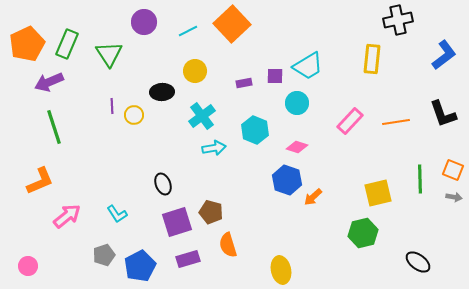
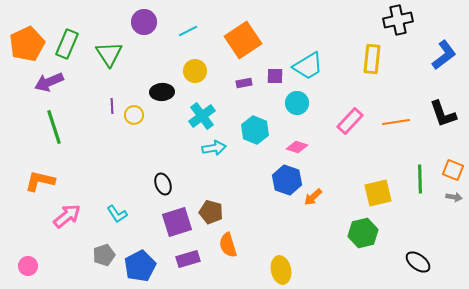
orange square at (232, 24): moved 11 px right, 16 px down; rotated 9 degrees clockwise
orange L-shape at (40, 181): rotated 144 degrees counterclockwise
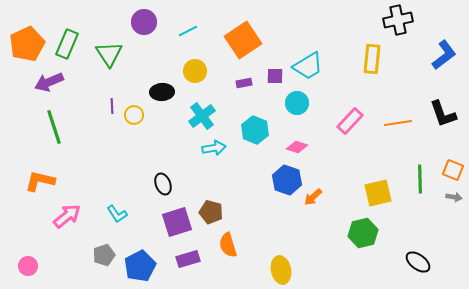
orange line at (396, 122): moved 2 px right, 1 px down
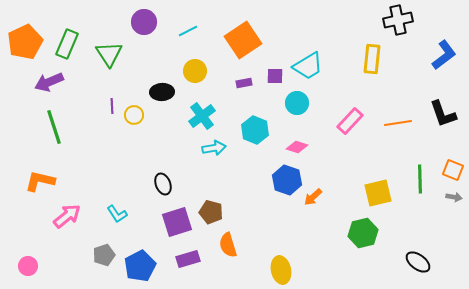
orange pentagon at (27, 44): moved 2 px left, 2 px up
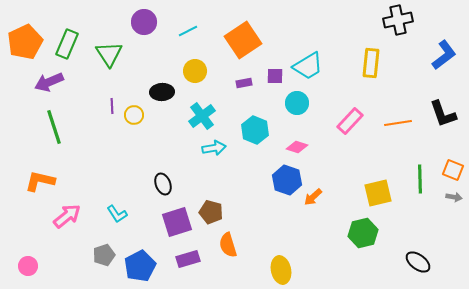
yellow rectangle at (372, 59): moved 1 px left, 4 px down
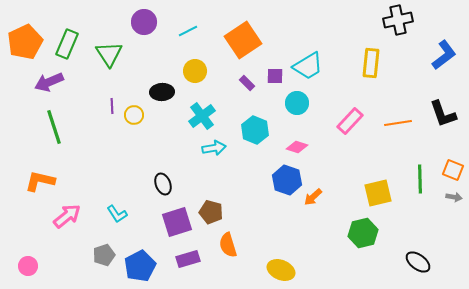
purple rectangle at (244, 83): moved 3 px right; rotated 56 degrees clockwise
yellow ellipse at (281, 270): rotated 56 degrees counterclockwise
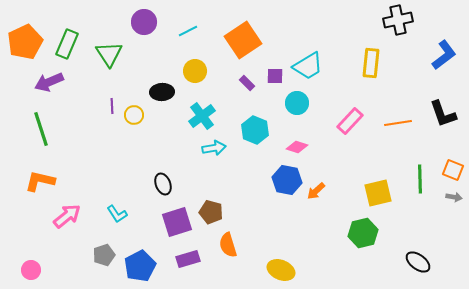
green line at (54, 127): moved 13 px left, 2 px down
blue hexagon at (287, 180): rotated 8 degrees counterclockwise
orange arrow at (313, 197): moved 3 px right, 6 px up
pink circle at (28, 266): moved 3 px right, 4 px down
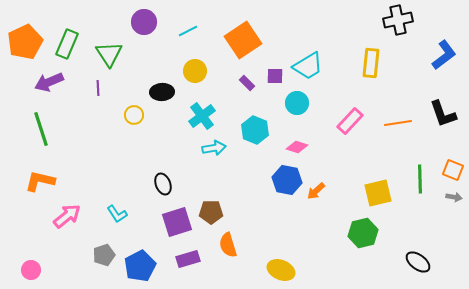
purple line at (112, 106): moved 14 px left, 18 px up
brown pentagon at (211, 212): rotated 15 degrees counterclockwise
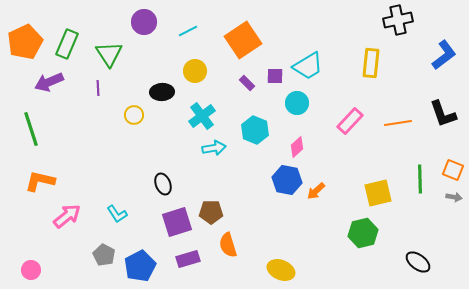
green line at (41, 129): moved 10 px left
pink diamond at (297, 147): rotated 60 degrees counterclockwise
gray pentagon at (104, 255): rotated 25 degrees counterclockwise
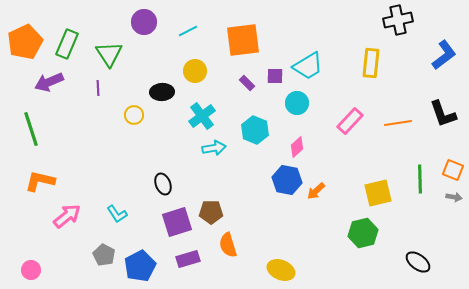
orange square at (243, 40): rotated 27 degrees clockwise
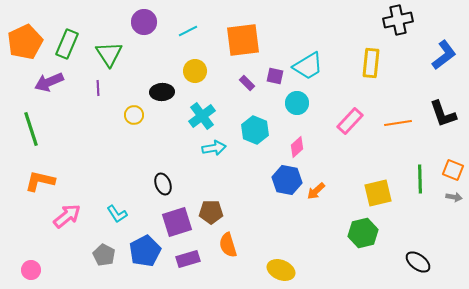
purple square at (275, 76): rotated 12 degrees clockwise
blue pentagon at (140, 266): moved 5 px right, 15 px up
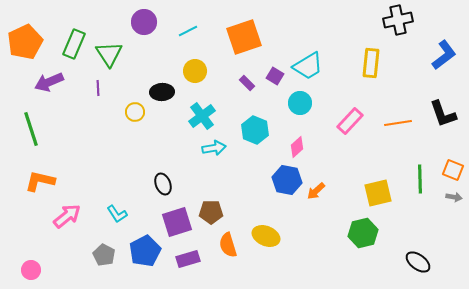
orange square at (243, 40): moved 1 px right, 3 px up; rotated 12 degrees counterclockwise
green rectangle at (67, 44): moved 7 px right
purple square at (275, 76): rotated 18 degrees clockwise
cyan circle at (297, 103): moved 3 px right
yellow circle at (134, 115): moved 1 px right, 3 px up
yellow ellipse at (281, 270): moved 15 px left, 34 px up
